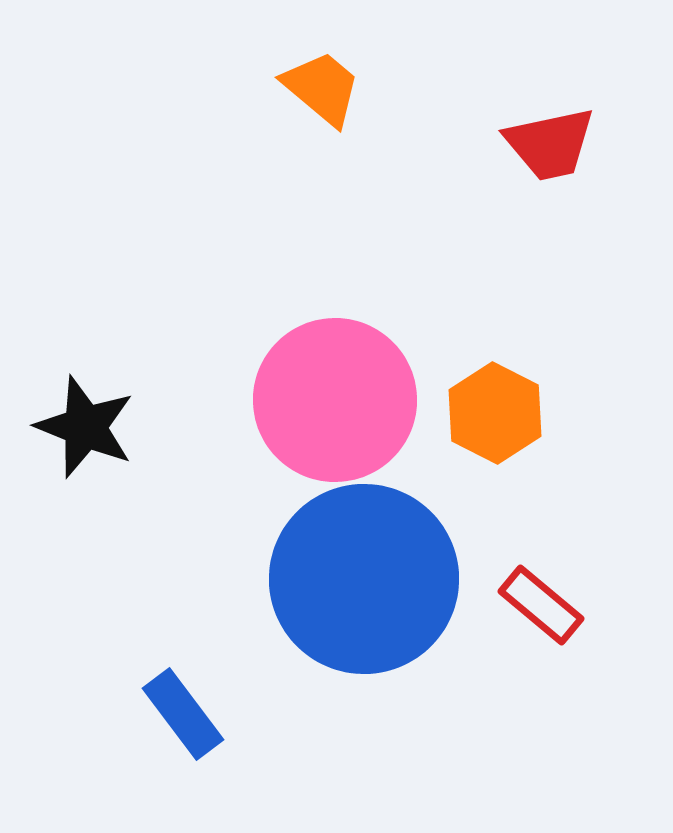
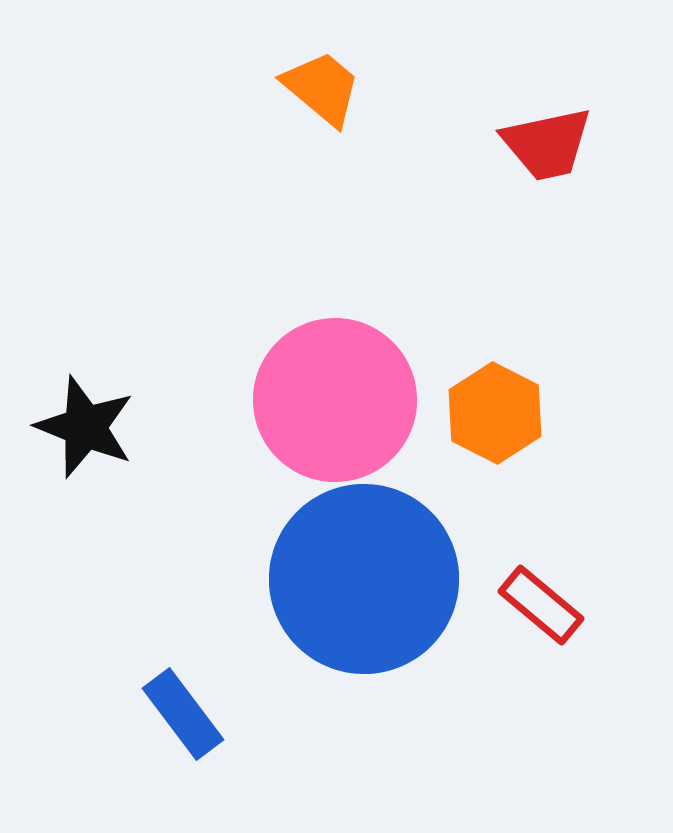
red trapezoid: moved 3 px left
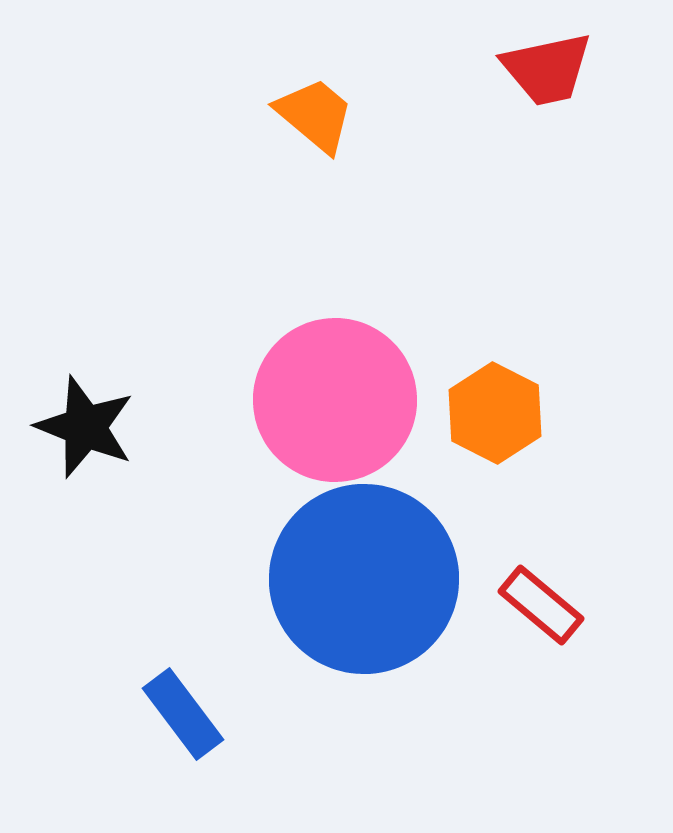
orange trapezoid: moved 7 px left, 27 px down
red trapezoid: moved 75 px up
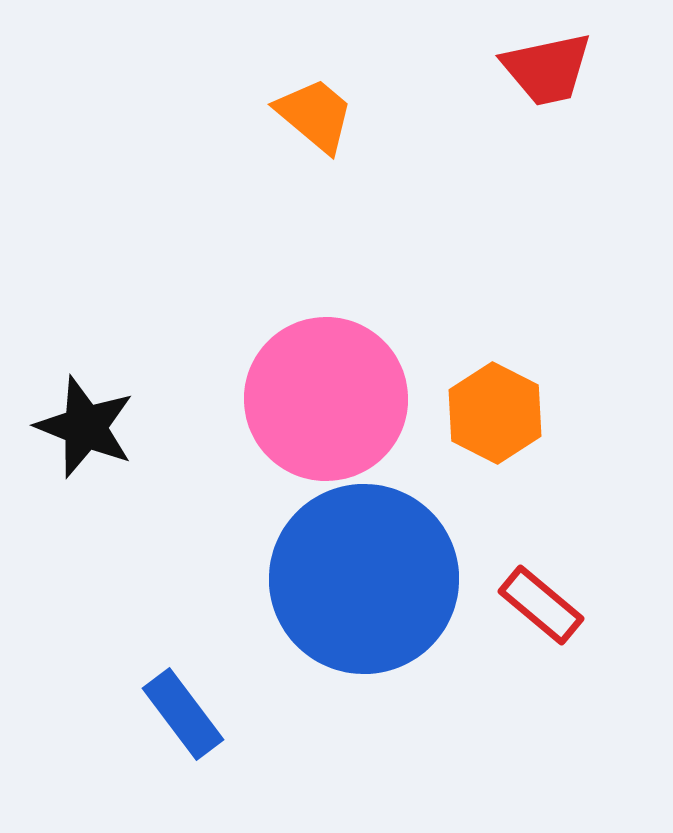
pink circle: moved 9 px left, 1 px up
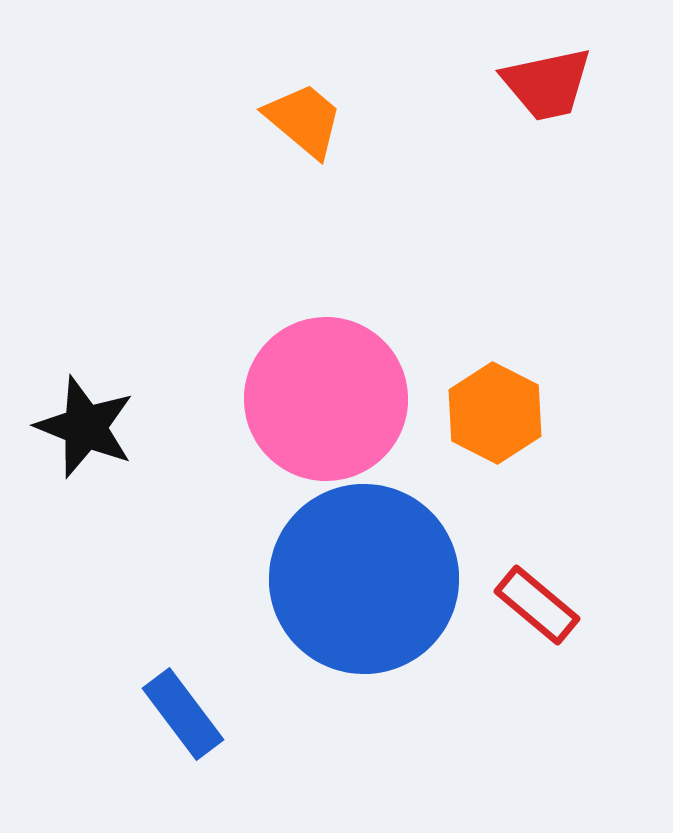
red trapezoid: moved 15 px down
orange trapezoid: moved 11 px left, 5 px down
red rectangle: moved 4 px left
